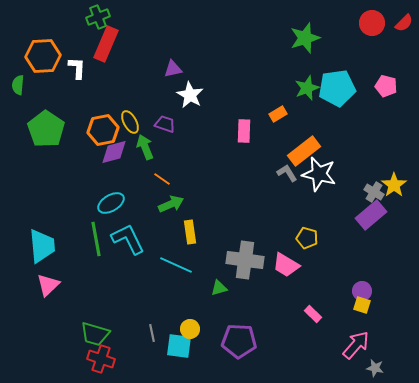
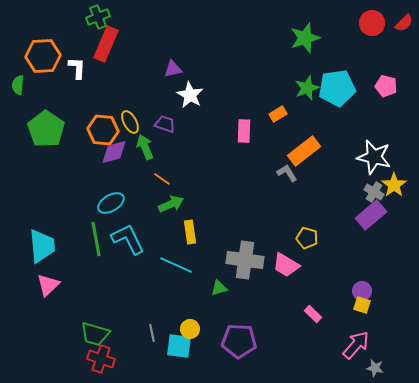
orange hexagon at (103, 130): rotated 16 degrees clockwise
white star at (319, 174): moved 55 px right, 17 px up
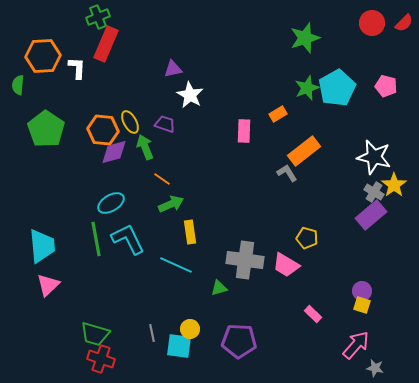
cyan pentagon at (337, 88): rotated 21 degrees counterclockwise
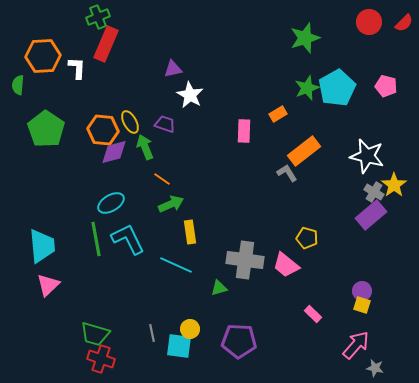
red circle at (372, 23): moved 3 px left, 1 px up
white star at (374, 157): moved 7 px left, 1 px up
pink trapezoid at (286, 265): rotated 8 degrees clockwise
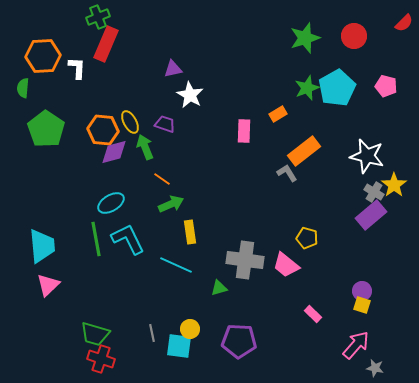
red circle at (369, 22): moved 15 px left, 14 px down
green semicircle at (18, 85): moved 5 px right, 3 px down
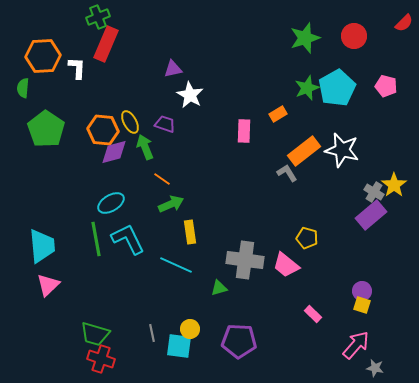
white star at (367, 156): moved 25 px left, 6 px up
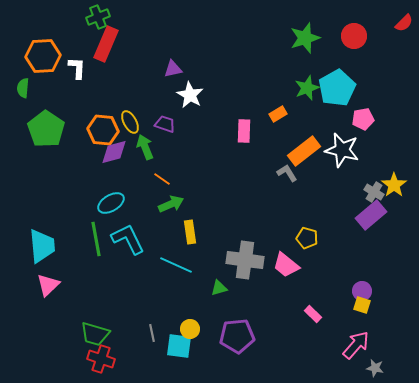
pink pentagon at (386, 86): moved 23 px left, 33 px down; rotated 25 degrees counterclockwise
purple pentagon at (239, 341): moved 2 px left, 5 px up; rotated 8 degrees counterclockwise
